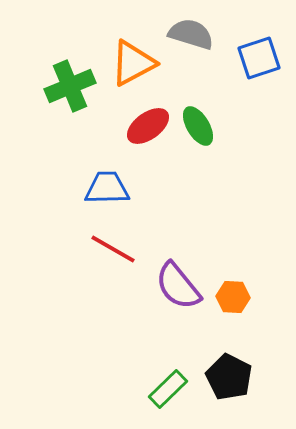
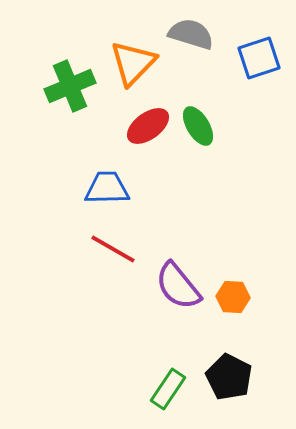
orange triangle: rotated 18 degrees counterclockwise
green rectangle: rotated 12 degrees counterclockwise
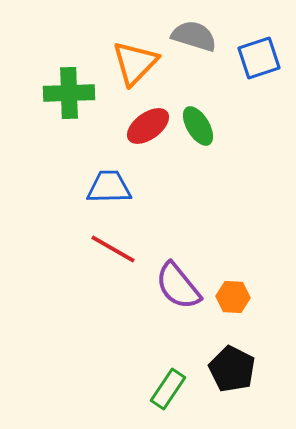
gray semicircle: moved 3 px right, 2 px down
orange triangle: moved 2 px right
green cross: moved 1 px left, 7 px down; rotated 21 degrees clockwise
blue trapezoid: moved 2 px right, 1 px up
black pentagon: moved 3 px right, 8 px up
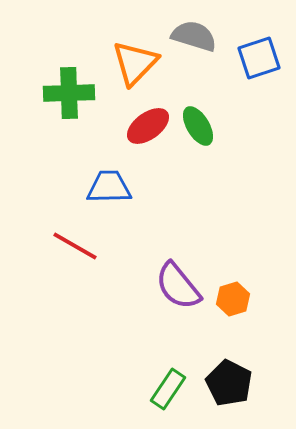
red line: moved 38 px left, 3 px up
orange hexagon: moved 2 px down; rotated 20 degrees counterclockwise
black pentagon: moved 3 px left, 14 px down
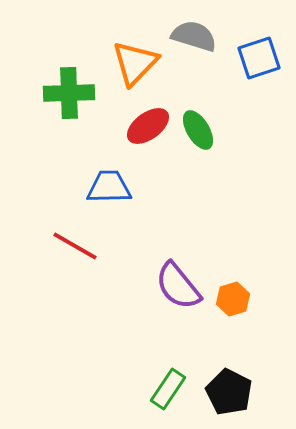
green ellipse: moved 4 px down
black pentagon: moved 9 px down
